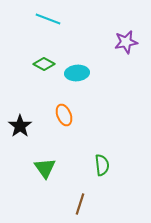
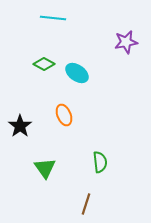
cyan line: moved 5 px right, 1 px up; rotated 15 degrees counterclockwise
cyan ellipse: rotated 40 degrees clockwise
green semicircle: moved 2 px left, 3 px up
brown line: moved 6 px right
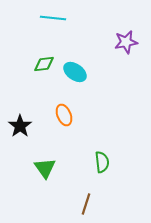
green diamond: rotated 35 degrees counterclockwise
cyan ellipse: moved 2 px left, 1 px up
green semicircle: moved 2 px right
